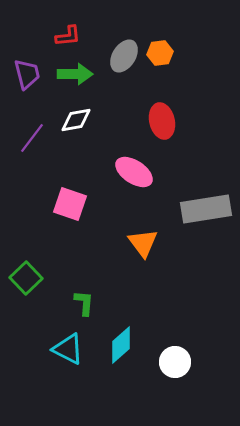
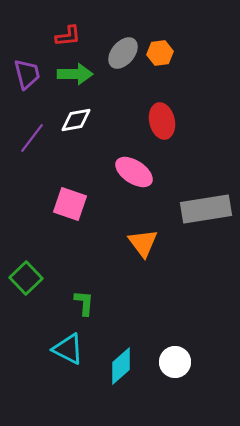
gray ellipse: moved 1 px left, 3 px up; rotated 8 degrees clockwise
cyan diamond: moved 21 px down
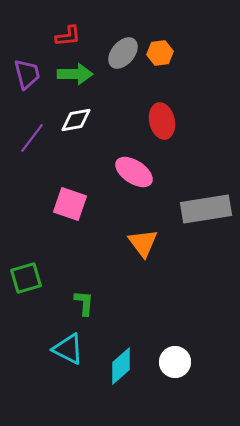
green square: rotated 28 degrees clockwise
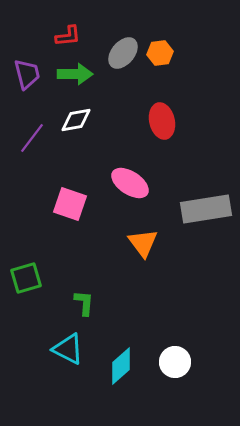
pink ellipse: moved 4 px left, 11 px down
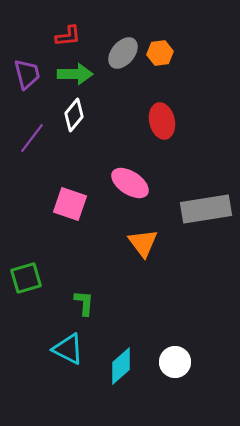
white diamond: moved 2 px left, 5 px up; rotated 40 degrees counterclockwise
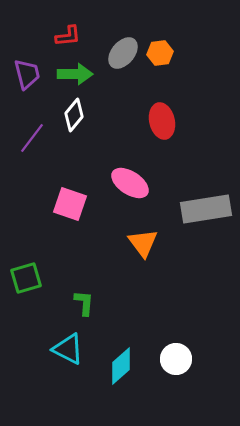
white circle: moved 1 px right, 3 px up
